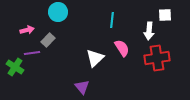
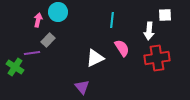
pink arrow: moved 11 px right, 10 px up; rotated 64 degrees counterclockwise
white triangle: rotated 18 degrees clockwise
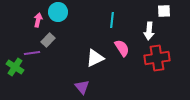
white square: moved 1 px left, 4 px up
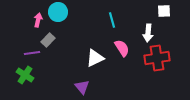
cyan line: rotated 21 degrees counterclockwise
white arrow: moved 1 px left, 2 px down
green cross: moved 10 px right, 8 px down
